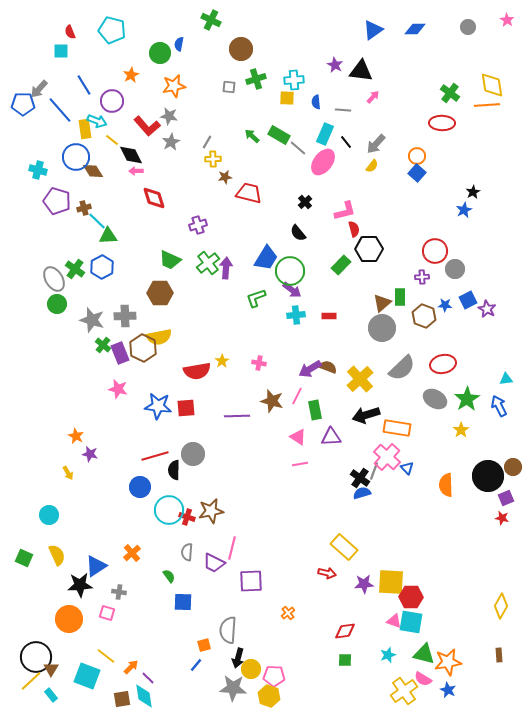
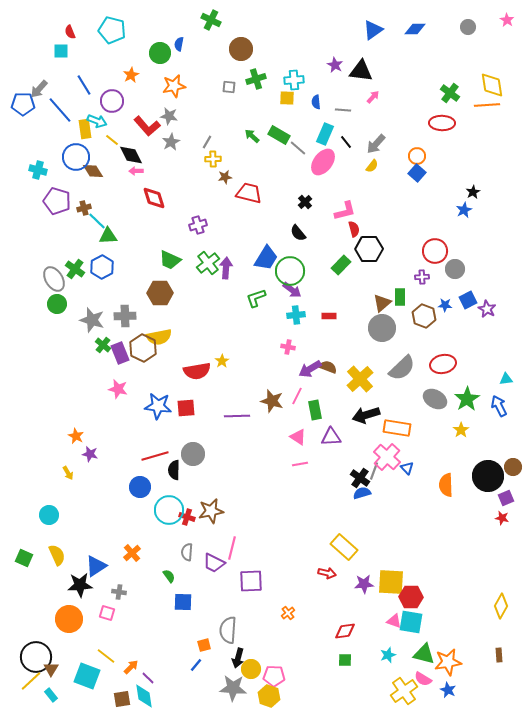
pink cross at (259, 363): moved 29 px right, 16 px up
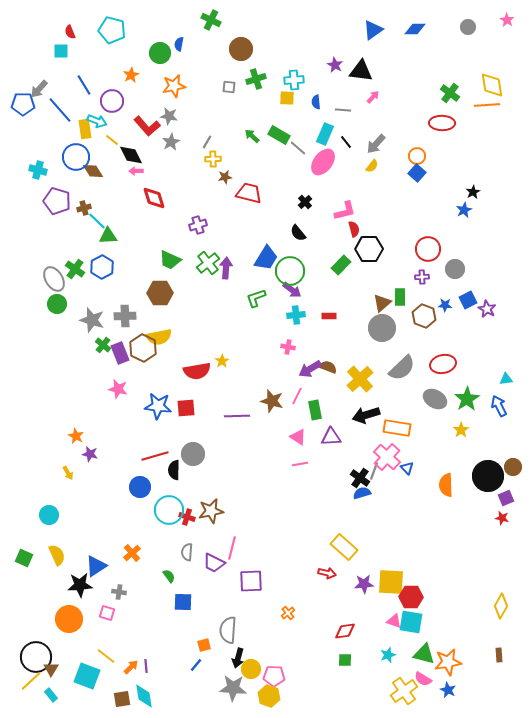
red circle at (435, 251): moved 7 px left, 2 px up
purple line at (148, 678): moved 2 px left, 12 px up; rotated 40 degrees clockwise
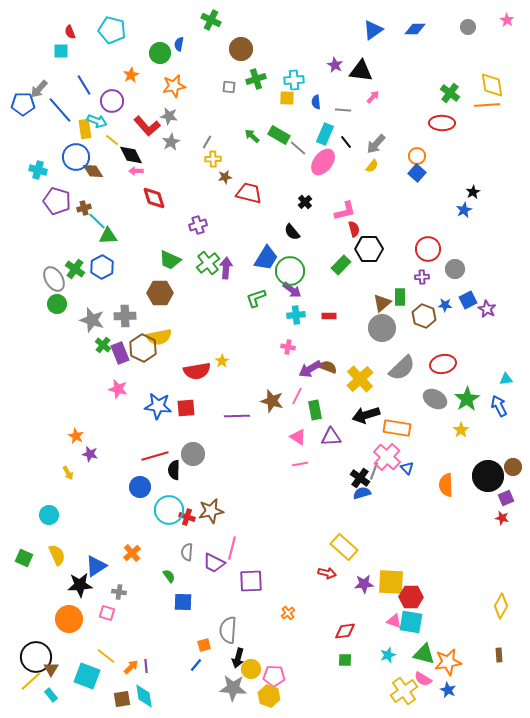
black semicircle at (298, 233): moved 6 px left, 1 px up
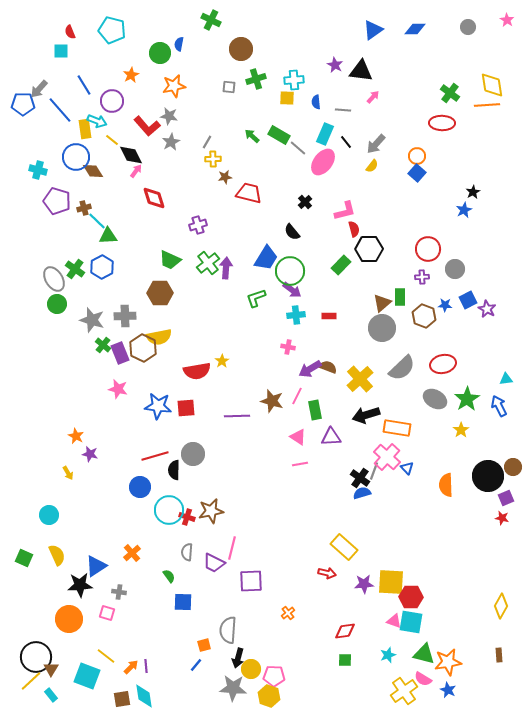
pink arrow at (136, 171): rotated 128 degrees clockwise
